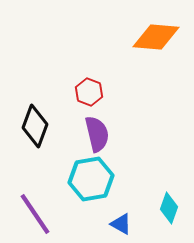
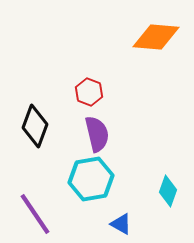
cyan diamond: moved 1 px left, 17 px up
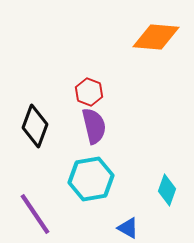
purple semicircle: moved 3 px left, 8 px up
cyan diamond: moved 1 px left, 1 px up
blue triangle: moved 7 px right, 4 px down
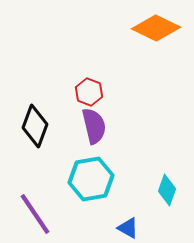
orange diamond: moved 9 px up; rotated 21 degrees clockwise
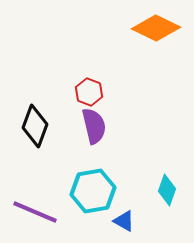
cyan hexagon: moved 2 px right, 12 px down
purple line: moved 2 px up; rotated 33 degrees counterclockwise
blue triangle: moved 4 px left, 7 px up
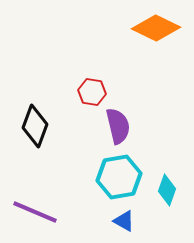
red hexagon: moved 3 px right; rotated 12 degrees counterclockwise
purple semicircle: moved 24 px right
cyan hexagon: moved 26 px right, 14 px up
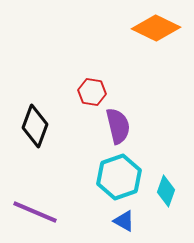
cyan hexagon: rotated 9 degrees counterclockwise
cyan diamond: moved 1 px left, 1 px down
